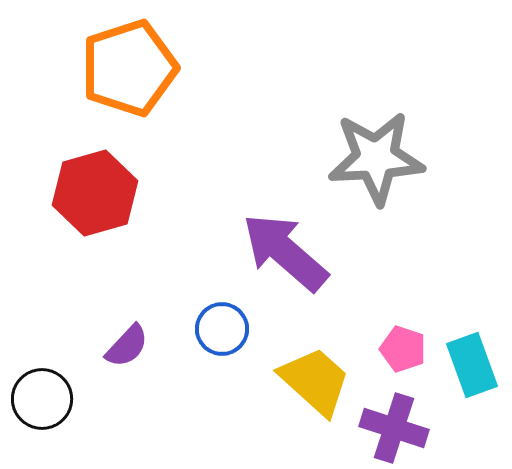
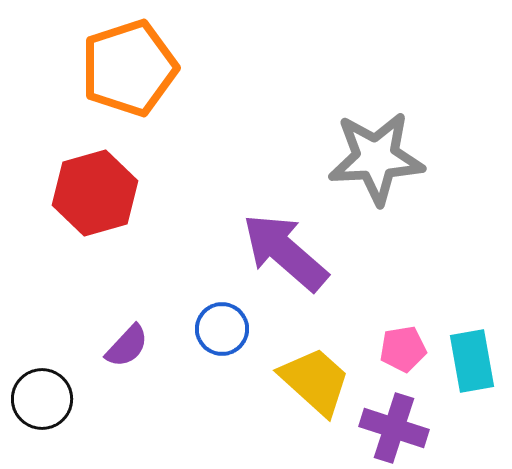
pink pentagon: rotated 27 degrees counterclockwise
cyan rectangle: moved 4 px up; rotated 10 degrees clockwise
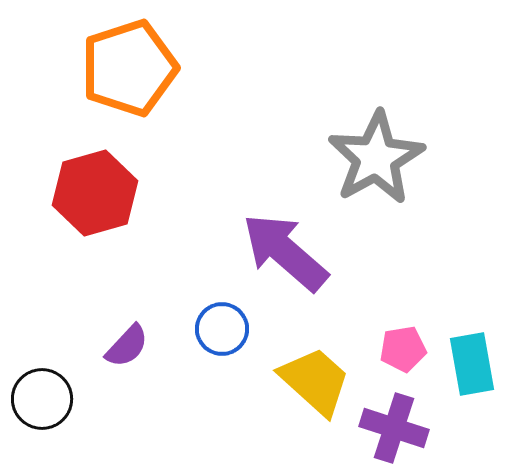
gray star: rotated 26 degrees counterclockwise
cyan rectangle: moved 3 px down
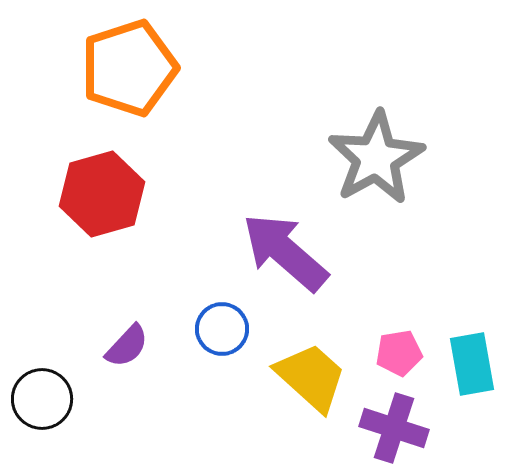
red hexagon: moved 7 px right, 1 px down
pink pentagon: moved 4 px left, 4 px down
yellow trapezoid: moved 4 px left, 4 px up
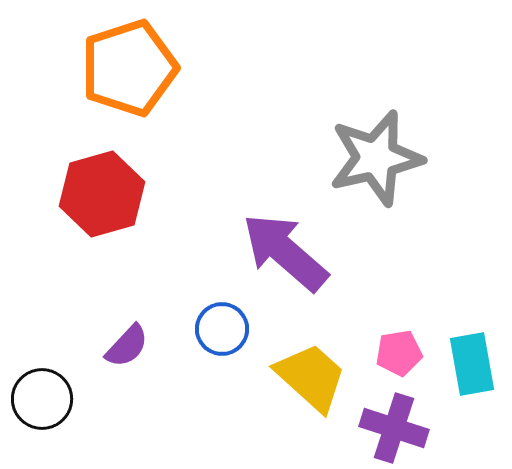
gray star: rotated 16 degrees clockwise
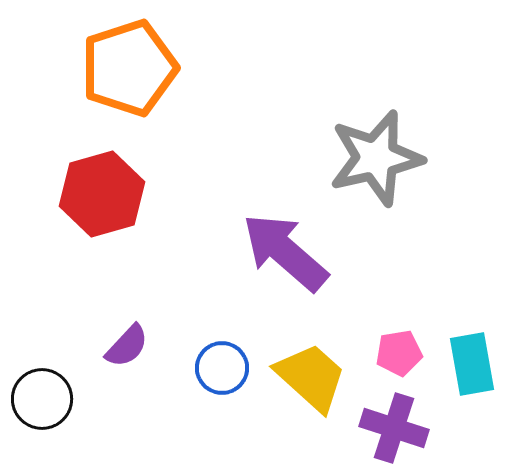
blue circle: moved 39 px down
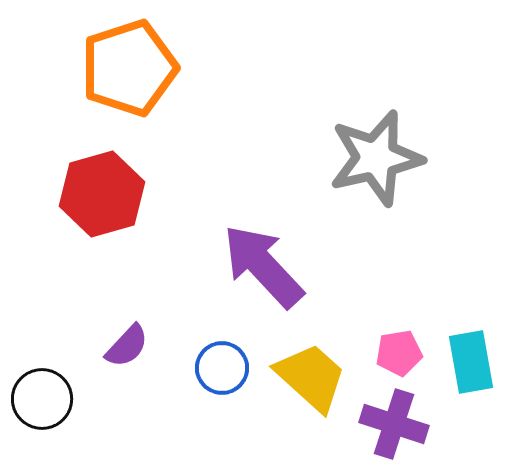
purple arrow: moved 22 px left, 14 px down; rotated 6 degrees clockwise
cyan rectangle: moved 1 px left, 2 px up
purple cross: moved 4 px up
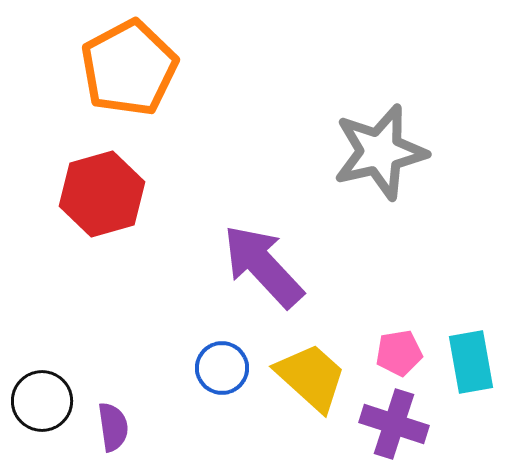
orange pentagon: rotated 10 degrees counterclockwise
gray star: moved 4 px right, 6 px up
purple semicircle: moved 14 px left, 81 px down; rotated 51 degrees counterclockwise
black circle: moved 2 px down
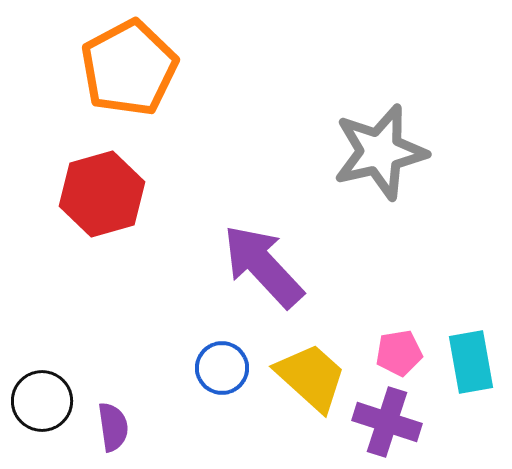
purple cross: moved 7 px left, 2 px up
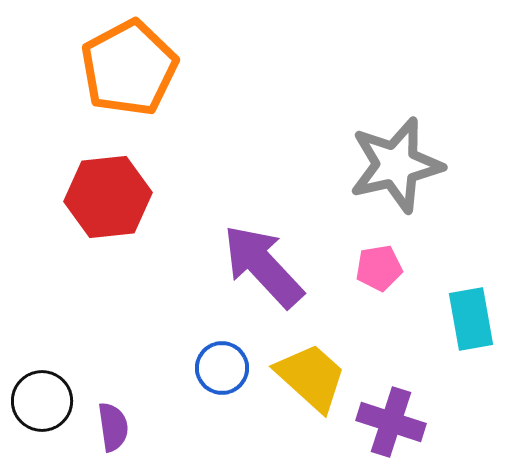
gray star: moved 16 px right, 13 px down
red hexagon: moved 6 px right, 3 px down; rotated 10 degrees clockwise
pink pentagon: moved 20 px left, 85 px up
cyan rectangle: moved 43 px up
purple cross: moved 4 px right
